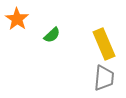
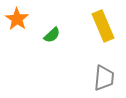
yellow rectangle: moved 1 px left, 18 px up
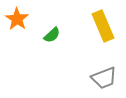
gray trapezoid: rotated 64 degrees clockwise
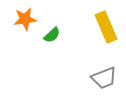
orange star: moved 8 px right; rotated 30 degrees clockwise
yellow rectangle: moved 3 px right, 1 px down
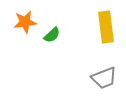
orange star: moved 3 px down
yellow rectangle: rotated 16 degrees clockwise
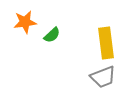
yellow rectangle: moved 16 px down
gray trapezoid: moved 1 px left, 1 px up
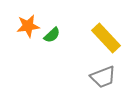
orange star: moved 3 px right, 4 px down
yellow rectangle: moved 5 px up; rotated 36 degrees counterclockwise
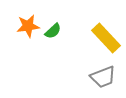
green semicircle: moved 1 px right, 4 px up
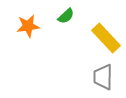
green semicircle: moved 13 px right, 15 px up
gray trapezoid: rotated 112 degrees clockwise
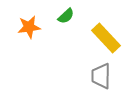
orange star: moved 1 px right, 1 px down
gray trapezoid: moved 2 px left, 1 px up
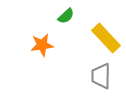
orange star: moved 13 px right, 18 px down
